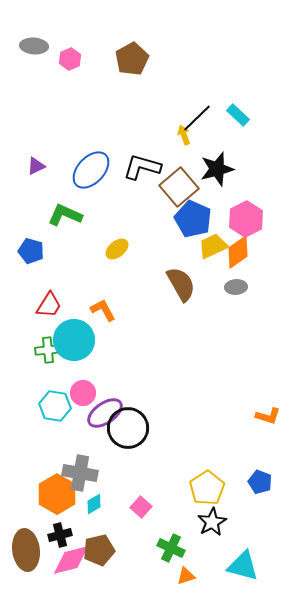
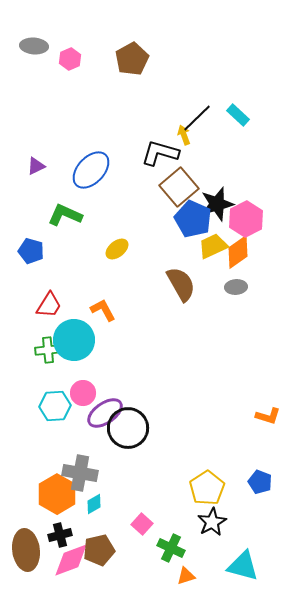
black L-shape at (142, 167): moved 18 px right, 14 px up
black star at (217, 169): moved 35 px down
cyan hexagon at (55, 406): rotated 12 degrees counterclockwise
pink square at (141, 507): moved 1 px right, 17 px down
pink diamond at (71, 560): rotated 6 degrees counterclockwise
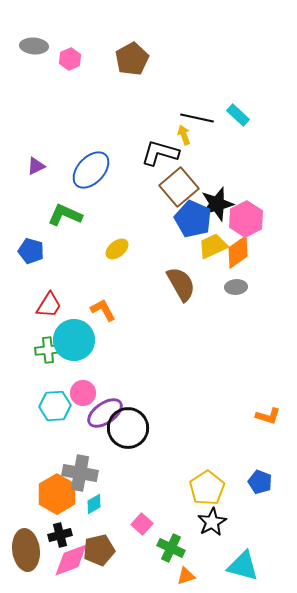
black line at (197, 118): rotated 56 degrees clockwise
